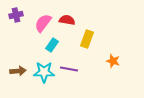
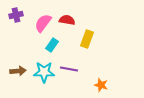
orange star: moved 12 px left, 24 px down
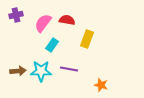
cyan star: moved 3 px left, 1 px up
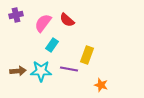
red semicircle: rotated 147 degrees counterclockwise
yellow rectangle: moved 16 px down
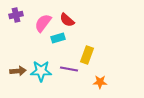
cyan rectangle: moved 6 px right, 7 px up; rotated 40 degrees clockwise
orange star: moved 1 px left, 3 px up; rotated 16 degrees counterclockwise
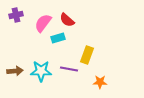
brown arrow: moved 3 px left
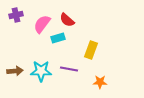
pink semicircle: moved 1 px left, 1 px down
yellow rectangle: moved 4 px right, 5 px up
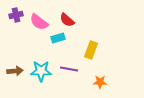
pink semicircle: moved 3 px left, 2 px up; rotated 90 degrees counterclockwise
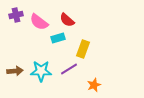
yellow rectangle: moved 8 px left, 1 px up
purple line: rotated 42 degrees counterclockwise
orange star: moved 6 px left, 3 px down; rotated 24 degrees counterclockwise
